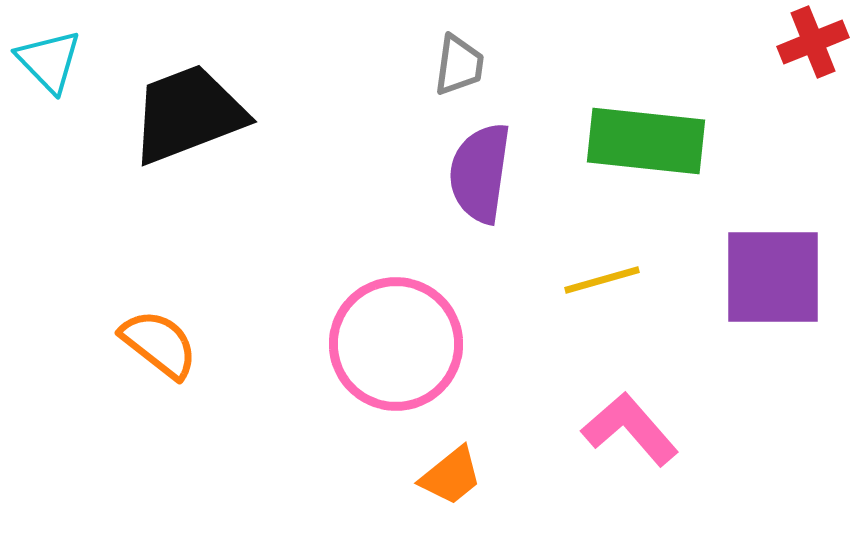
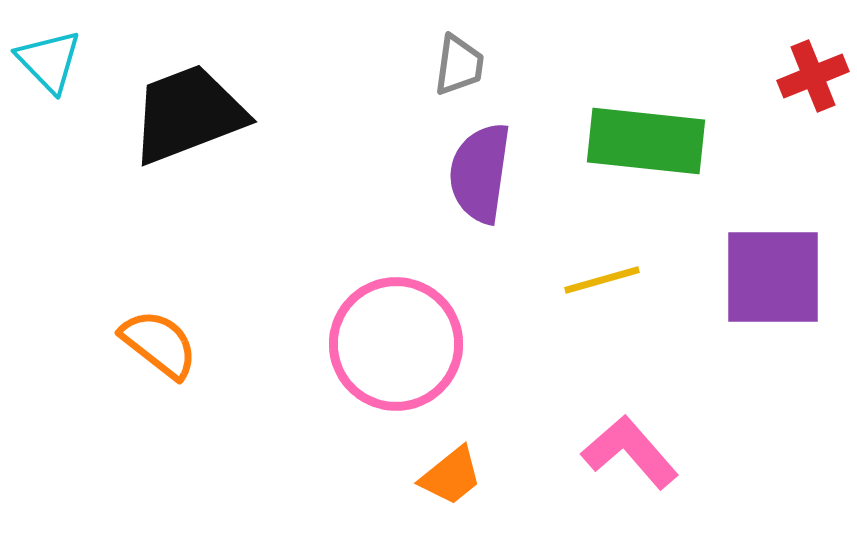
red cross: moved 34 px down
pink L-shape: moved 23 px down
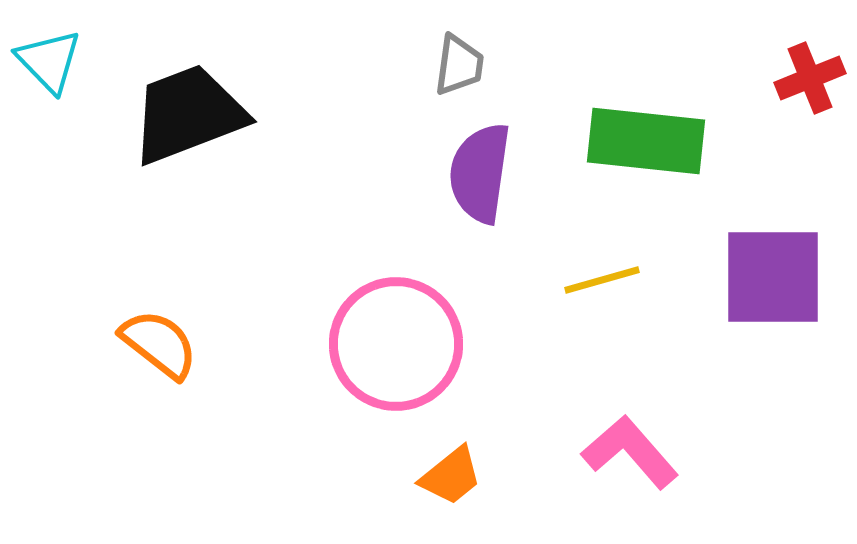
red cross: moved 3 px left, 2 px down
